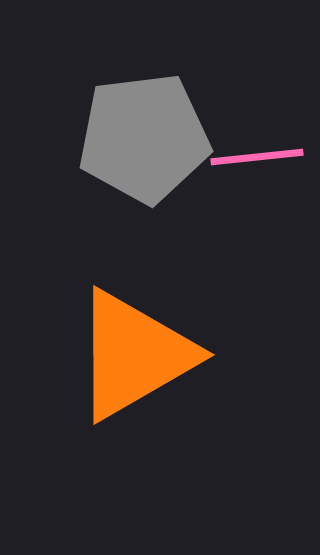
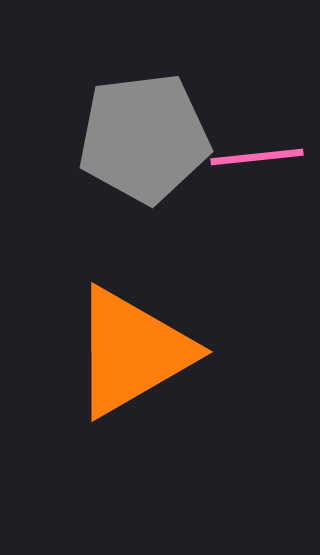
orange triangle: moved 2 px left, 3 px up
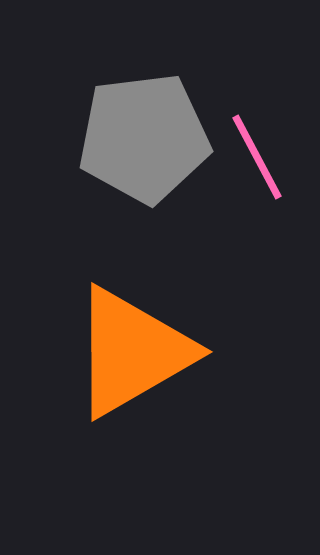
pink line: rotated 68 degrees clockwise
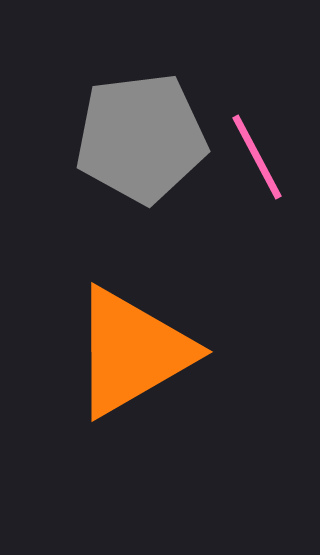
gray pentagon: moved 3 px left
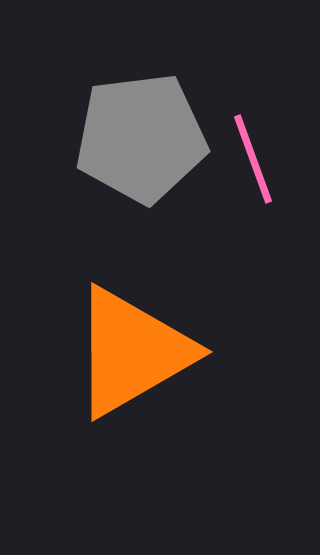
pink line: moved 4 px left, 2 px down; rotated 8 degrees clockwise
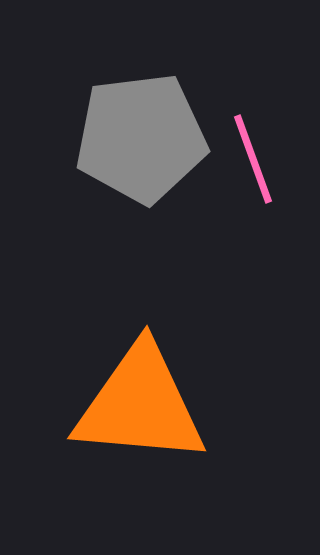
orange triangle: moved 8 px right, 53 px down; rotated 35 degrees clockwise
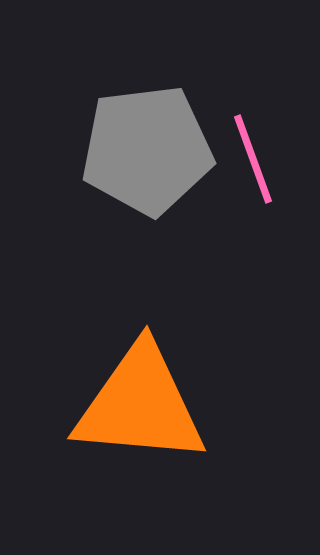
gray pentagon: moved 6 px right, 12 px down
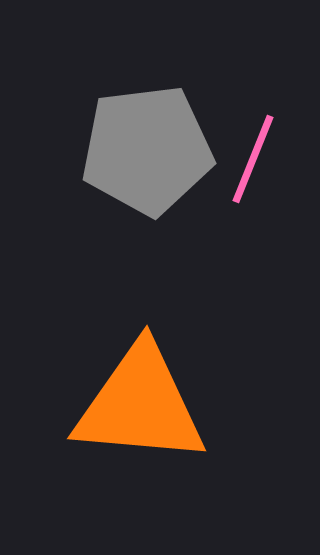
pink line: rotated 42 degrees clockwise
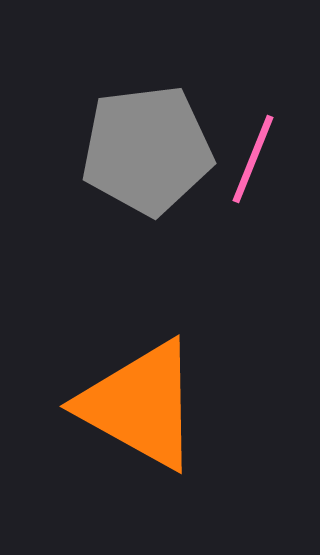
orange triangle: rotated 24 degrees clockwise
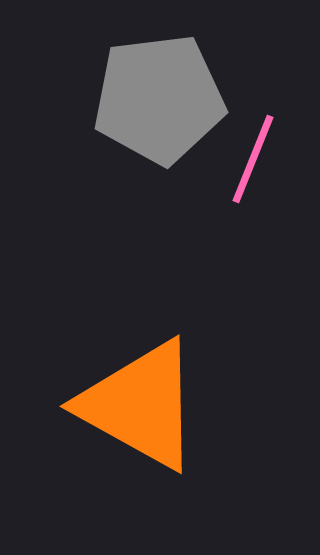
gray pentagon: moved 12 px right, 51 px up
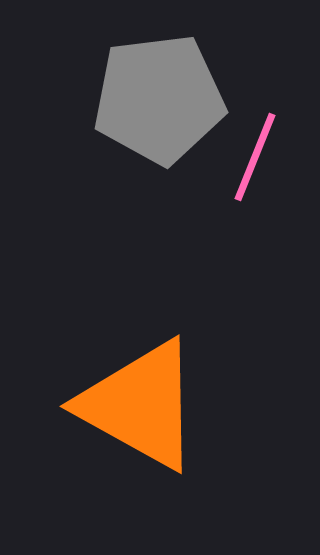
pink line: moved 2 px right, 2 px up
